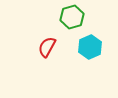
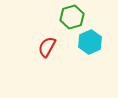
cyan hexagon: moved 5 px up
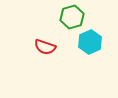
red semicircle: moved 2 px left; rotated 100 degrees counterclockwise
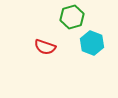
cyan hexagon: moved 2 px right, 1 px down; rotated 15 degrees counterclockwise
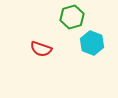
red semicircle: moved 4 px left, 2 px down
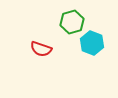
green hexagon: moved 5 px down
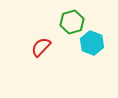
red semicircle: moved 2 px up; rotated 115 degrees clockwise
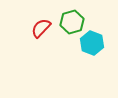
red semicircle: moved 19 px up
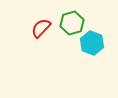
green hexagon: moved 1 px down
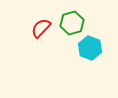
cyan hexagon: moved 2 px left, 5 px down
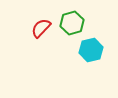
cyan hexagon: moved 1 px right, 2 px down; rotated 25 degrees clockwise
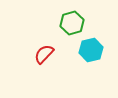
red semicircle: moved 3 px right, 26 px down
